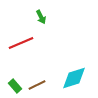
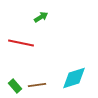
green arrow: rotated 96 degrees counterclockwise
red line: rotated 35 degrees clockwise
brown line: rotated 18 degrees clockwise
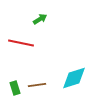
green arrow: moved 1 px left, 2 px down
green rectangle: moved 2 px down; rotated 24 degrees clockwise
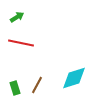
green arrow: moved 23 px left, 2 px up
brown line: rotated 54 degrees counterclockwise
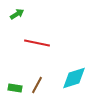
green arrow: moved 3 px up
red line: moved 16 px right
green rectangle: rotated 64 degrees counterclockwise
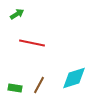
red line: moved 5 px left
brown line: moved 2 px right
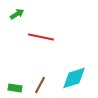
red line: moved 9 px right, 6 px up
brown line: moved 1 px right
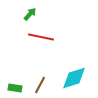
green arrow: moved 13 px right; rotated 16 degrees counterclockwise
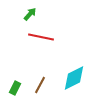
cyan diamond: rotated 8 degrees counterclockwise
green rectangle: rotated 72 degrees counterclockwise
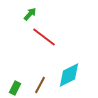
red line: moved 3 px right; rotated 25 degrees clockwise
cyan diamond: moved 5 px left, 3 px up
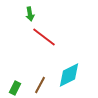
green arrow: rotated 128 degrees clockwise
